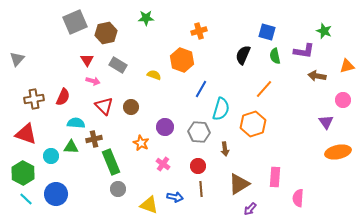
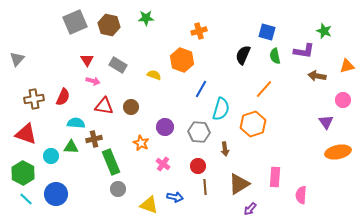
brown hexagon at (106, 33): moved 3 px right, 8 px up; rotated 25 degrees clockwise
red triangle at (104, 106): rotated 36 degrees counterclockwise
brown line at (201, 189): moved 4 px right, 2 px up
pink semicircle at (298, 198): moved 3 px right, 3 px up
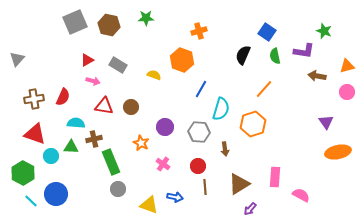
blue square at (267, 32): rotated 18 degrees clockwise
red triangle at (87, 60): rotated 32 degrees clockwise
pink circle at (343, 100): moved 4 px right, 8 px up
red triangle at (26, 134): moved 9 px right
pink semicircle at (301, 195): rotated 114 degrees clockwise
cyan line at (26, 199): moved 5 px right, 2 px down
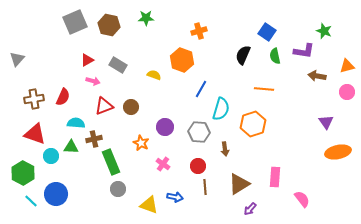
orange line at (264, 89): rotated 54 degrees clockwise
red triangle at (104, 106): rotated 30 degrees counterclockwise
pink semicircle at (301, 195): moved 1 px right, 4 px down; rotated 24 degrees clockwise
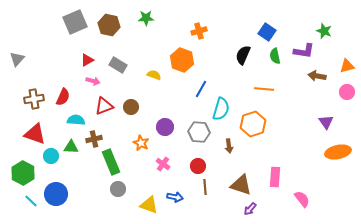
cyan semicircle at (76, 123): moved 3 px up
brown arrow at (225, 149): moved 4 px right, 3 px up
brown triangle at (239, 184): moved 2 px right, 1 px down; rotated 50 degrees clockwise
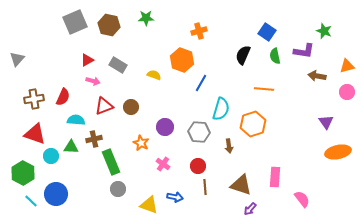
blue line at (201, 89): moved 6 px up
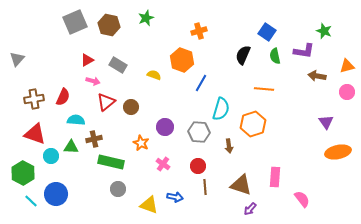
green star at (146, 18): rotated 21 degrees counterclockwise
red triangle at (104, 106): moved 2 px right, 4 px up; rotated 18 degrees counterclockwise
green rectangle at (111, 162): rotated 55 degrees counterclockwise
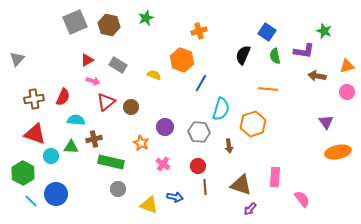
orange line at (264, 89): moved 4 px right
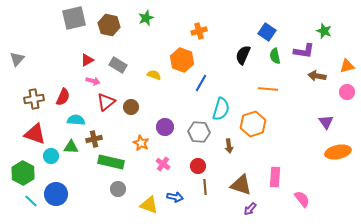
gray square at (75, 22): moved 1 px left, 4 px up; rotated 10 degrees clockwise
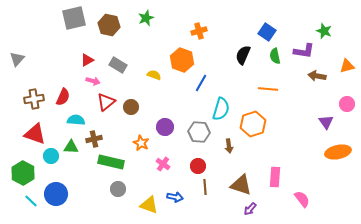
pink circle at (347, 92): moved 12 px down
